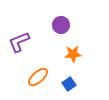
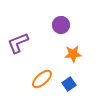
purple L-shape: moved 1 px left, 1 px down
orange ellipse: moved 4 px right, 2 px down
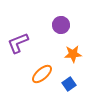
orange ellipse: moved 5 px up
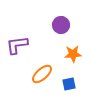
purple L-shape: moved 1 px left, 2 px down; rotated 15 degrees clockwise
blue square: rotated 24 degrees clockwise
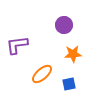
purple circle: moved 3 px right
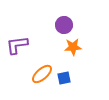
orange star: moved 7 px up
blue square: moved 5 px left, 6 px up
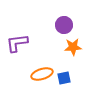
purple L-shape: moved 2 px up
orange ellipse: rotated 25 degrees clockwise
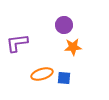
blue square: rotated 16 degrees clockwise
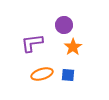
purple L-shape: moved 15 px right
orange star: rotated 30 degrees counterclockwise
blue square: moved 4 px right, 3 px up
